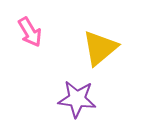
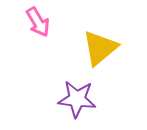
pink arrow: moved 8 px right, 10 px up
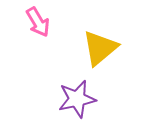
purple star: rotated 18 degrees counterclockwise
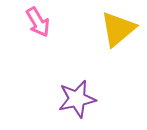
yellow triangle: moved 18 px right, 19 px up
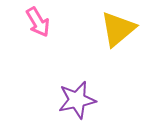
purple star: moved 1 px down
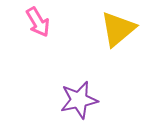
purple star: moved 2 px right
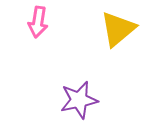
pink arrow: rotated 40 degrees clockwise
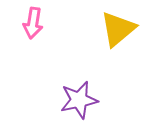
pink arrow: moved 5 px left, 1 px down
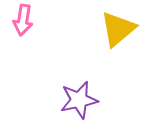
pink arrow: moved 10 px left, 3 px up
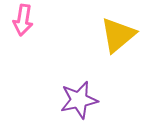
yellow triangle: moved 6 px down
